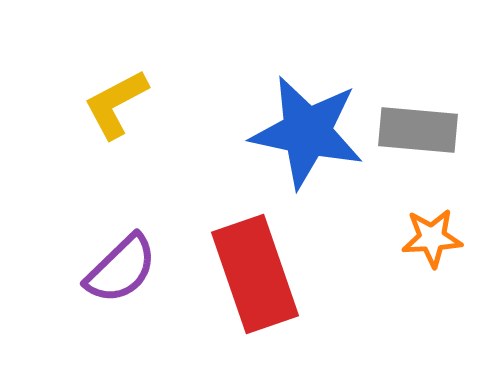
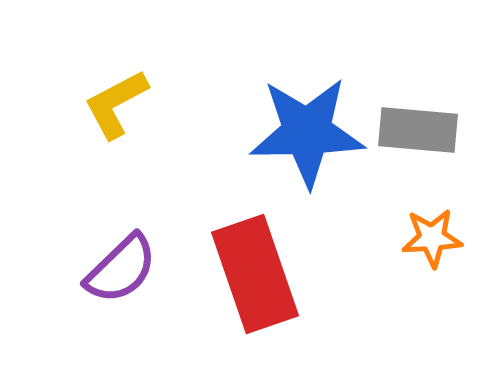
blue star: rotated 13 degrees counterclockwise
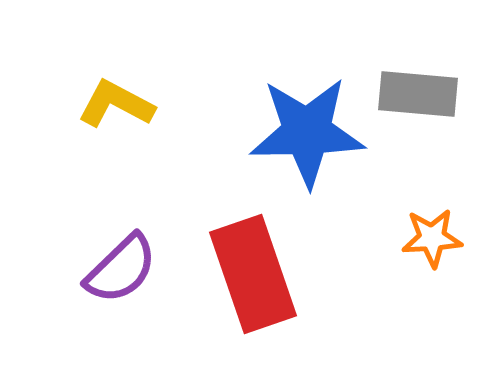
yellow L-shape: rotated 56 degrees clockwise
gray rectangle: moved 36 px up
red rectangle: moved 2 px left
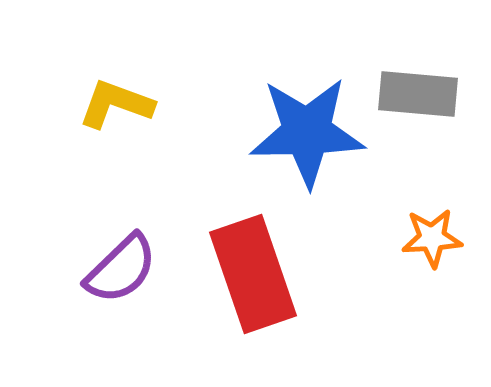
yellow L-shape: rotated 8 degrees counterclockwise
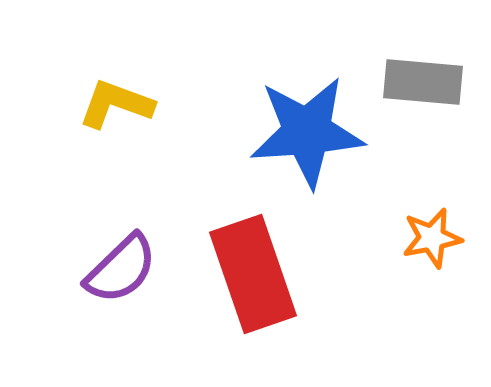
gray rectangle: moved 5 px right, 12 px up
blue star: rotated 3 degrees counterclockwise
orange star: rotated 8 degrees counterclockwise
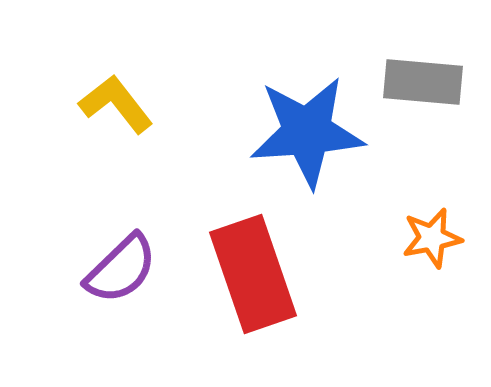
yellow L-shape: rotated 32 degrees clockwise
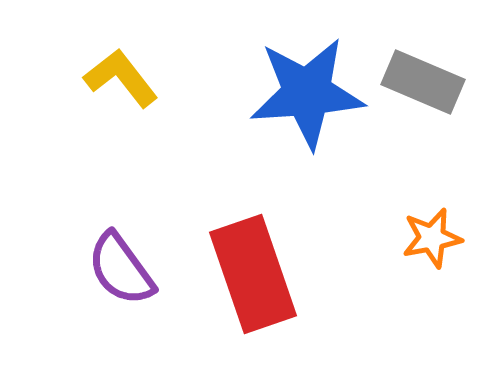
gray rectangle: rotated 18 degrees clockwise
yellow L-shape: moved 5 px right, 26 px up
blue star: moved 39 px up
purple semicircle: rotated 98 degrees clockwise
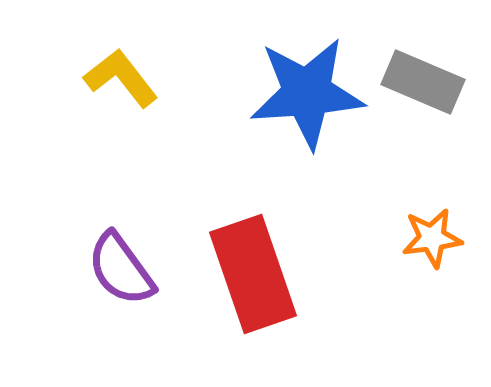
orange star: rotated 4 degrees clockwise
